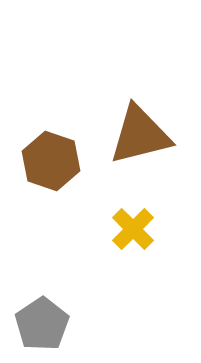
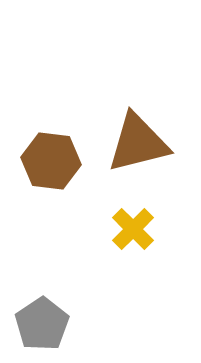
brown triangle: moved 2 px left, 8 px down
brown hexagon: rotated 12 degrees counterclockwise
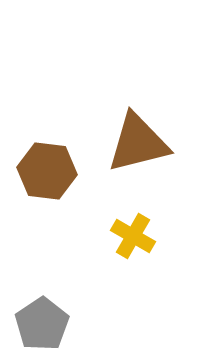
brown hexagon: moved 4 px left, 10 px down
yellow cross: moved 7 px down; rotated 15 degrees counterclockwise
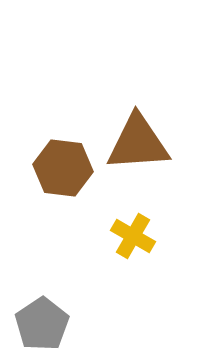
brown triangle: rotated 10 degrees clockwise
brown hexagon: moved 16 px right, 3 px up
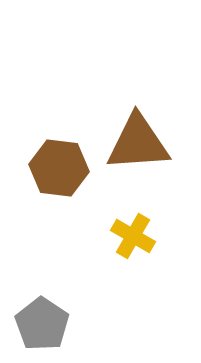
brown hexagon: moved 4 px left
gray pentagon: rotated 4 degrees counterclockwise
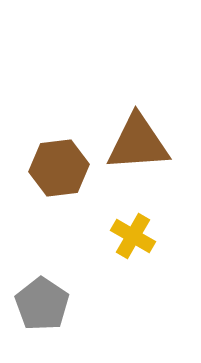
brown hexagon: rotated 14 degrees counterclockwise
gray pentagon: moved 20 px up
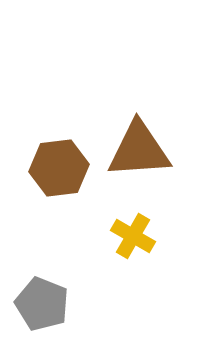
brown triangle: moved 1 px right, 7 px down
gray pentagon: rotated 12 degrees counterclockwise
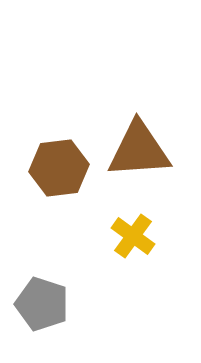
yellow cross: rotated 6 degrees clockwise
gray pentagon: rotated 4 degrees counterclockwise
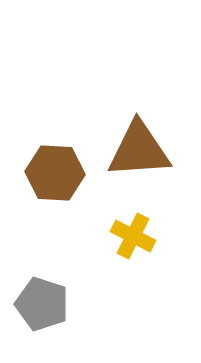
brown hexagon: moved 4 px left, 5 px down; rotated 10 degrees clockwise
yellow cross: rotated 9 degrees counterclockwise
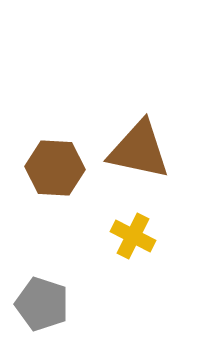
brown triangle: rotated 16 degrees clockwise
brown hexagon: moved 5 px up
